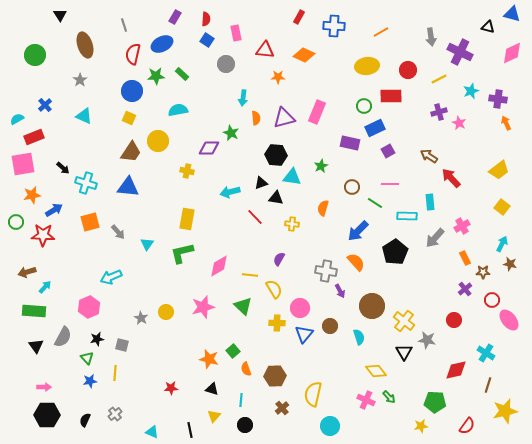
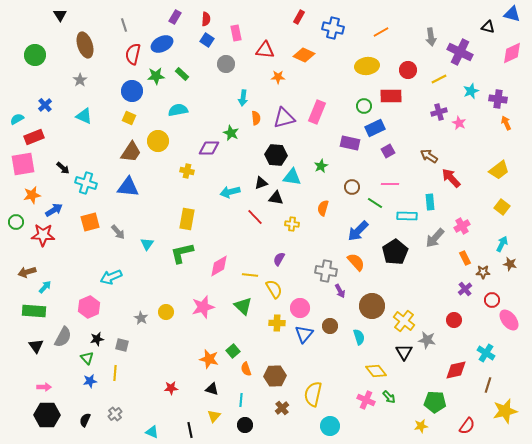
blue cross at (334, 26): moved 1 px left, 2 px down; rotated 10 degrees clockwise
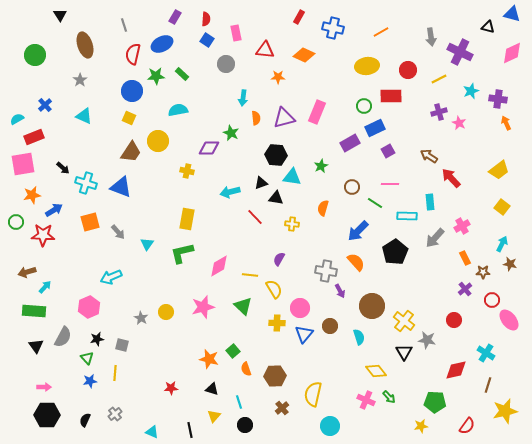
purple rectangle at (350, 143): rotated 42 degrees counterclockwise
blue triangle at (128, 187): moved 7 px left; rotated 15 degrees clockwise
cyan line at (241, 400): moved 2 px left, 2 px down; rotated 24 degrees counterclockwise
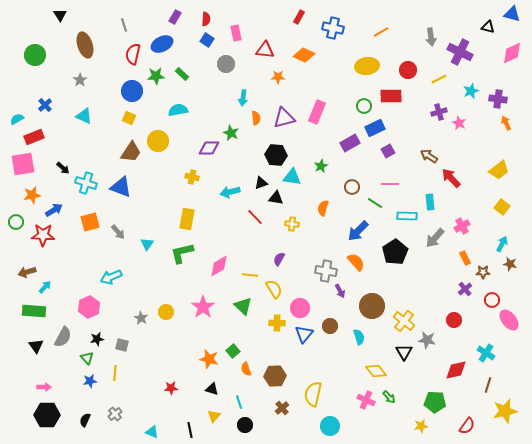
yellow cross at (187, 171): moved 5 px right, 6 px down
pink star at (203, 307): rotated 20 degrees counterclockwise
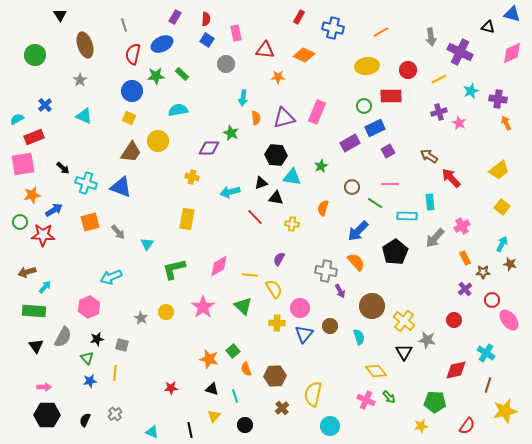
green circle at (16, 222): moved 4 px right
green L-shape at (182, 253): moved 8 px left, 16 px down
cyan line at (239, 402): moved 4 px left, 6 px up
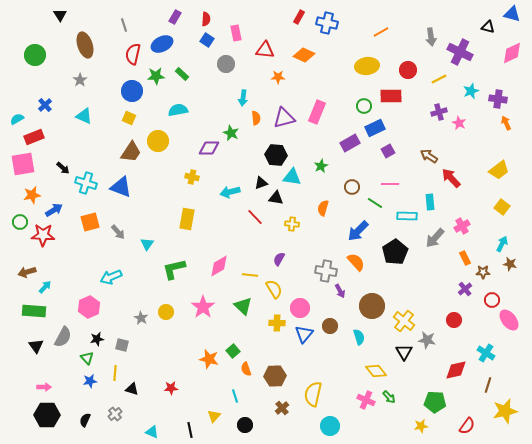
blue cross at (333, 28): moved 6 px left, 5 px up
black triangle at (212, 389): moved 80 px left
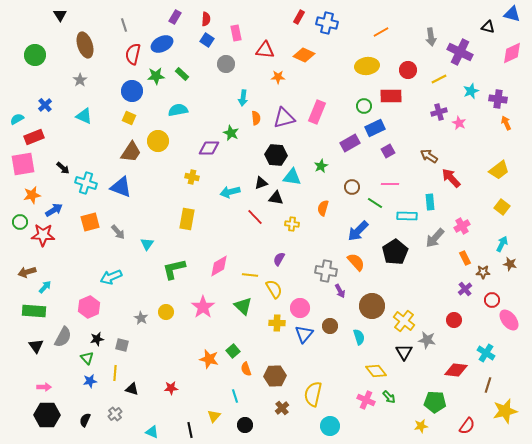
red diamond at (456, 370): rotated 20 degrees clockwise
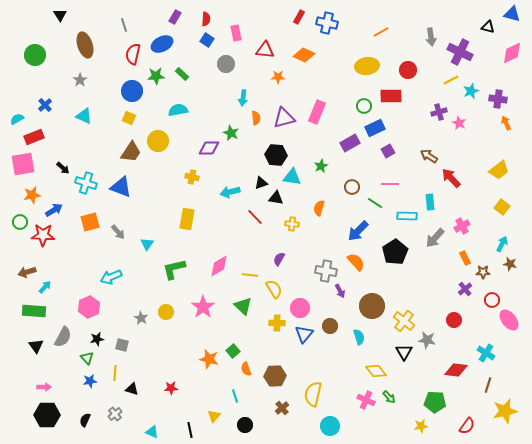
yellow line at (439, 79): moved 12 px right, 1 px down
orange semicircle at (323, 208): moved 4 px left
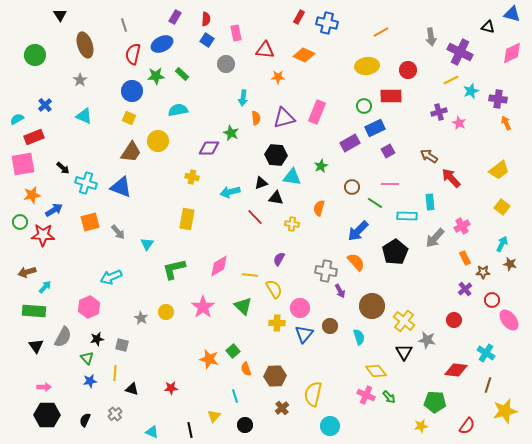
pink cross at (366, 400): moved 5 px up
